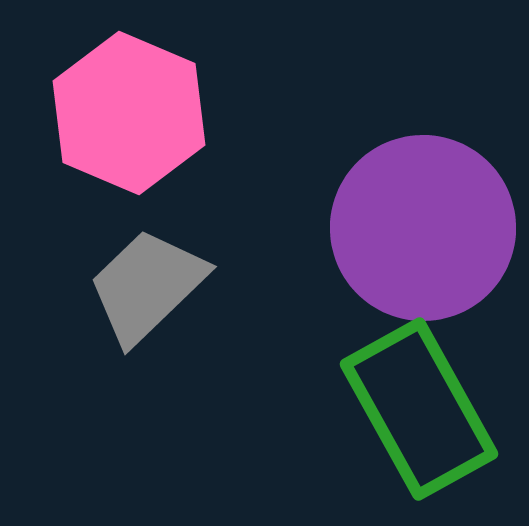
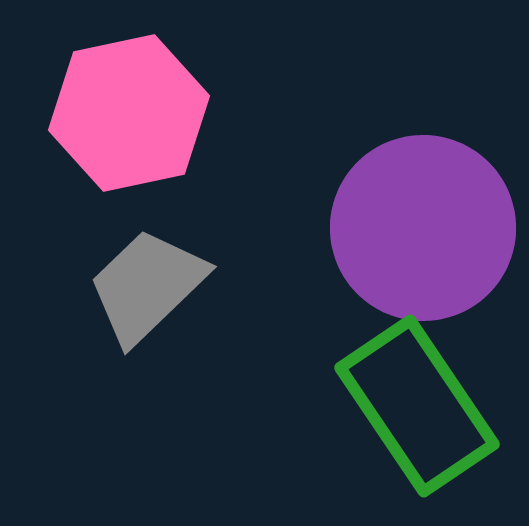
pink hexagon: rotated 25 degrees clockwise
green rectangle: moved 2 px left, 3 px up; rotated 5 degrees counterclockwise
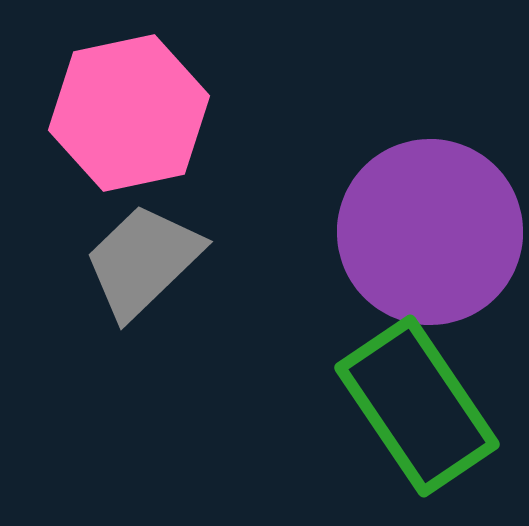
purple circle: moved 7 px right, 4 px down
gray trapezoid: moved 4 px left, 25 px up
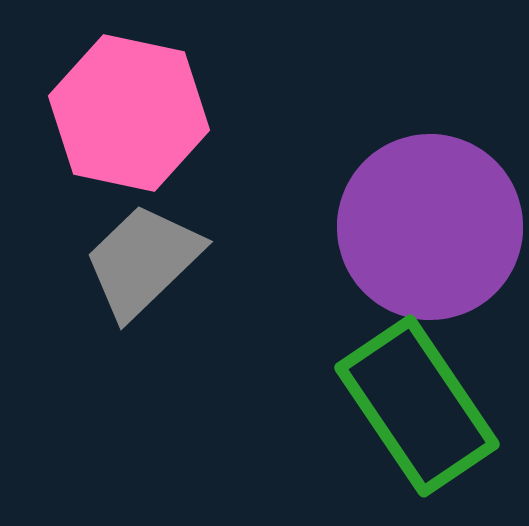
pink hexagon: rotated 24 degrees clockwise
purple circle: moved 5 px up
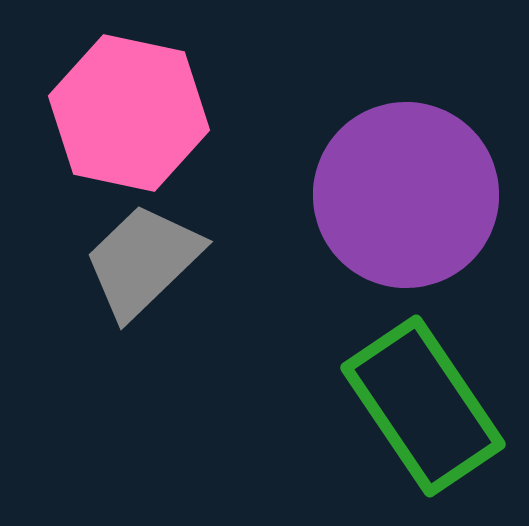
purple circle: moved 24 px left, 32 px up
green rectangle: moved 6 px right
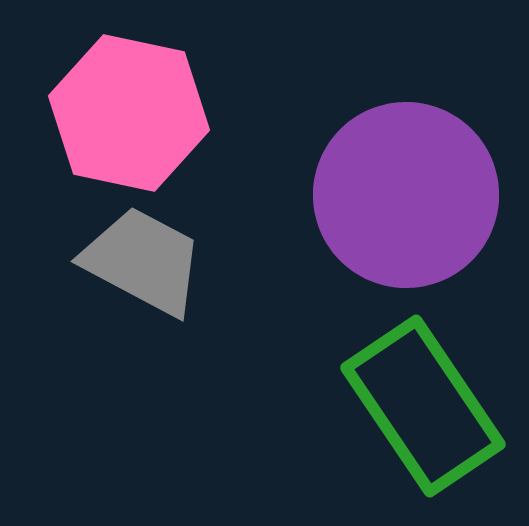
gray trapezoid: rotated 72 degrees clockwise
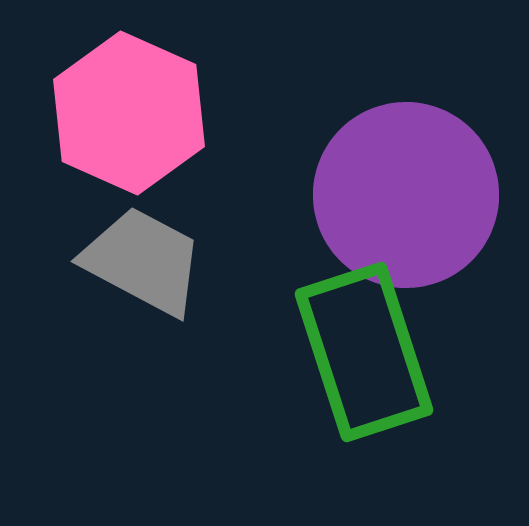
pink hexagon: rotated 12 degrees clockwise
green rectangle: moved 59 px left, 54 px up; rotated 16 degrees clockwise
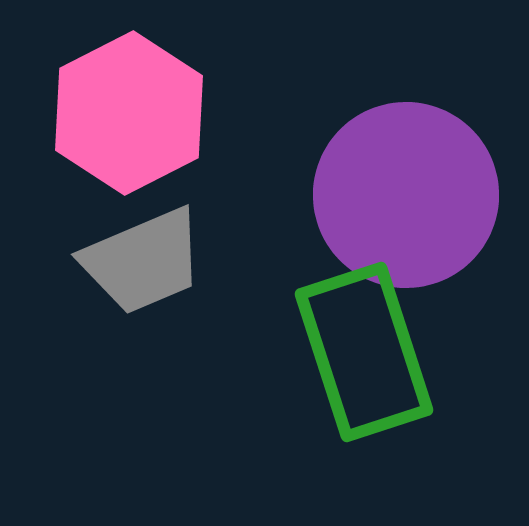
pink hexagon: rotated 9 degrees clockwise
gray trapezoid: rotated 129 degrees clockwise
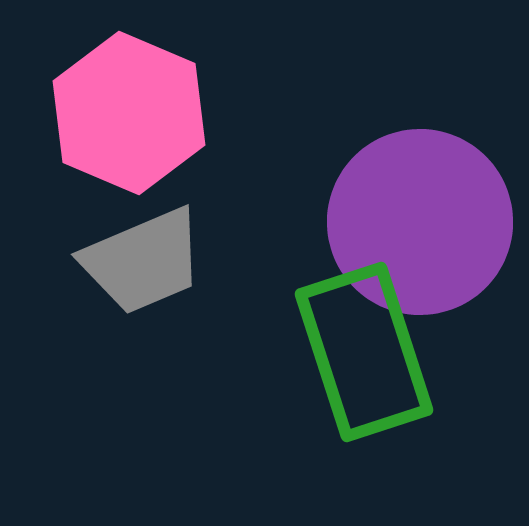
pink hexagon: rotated 10 degrees counterclockwise
purple circle: moved 14 px right, 27 px down
